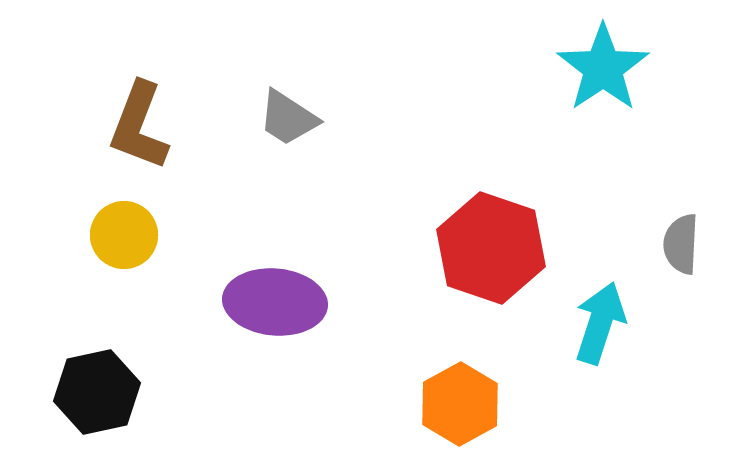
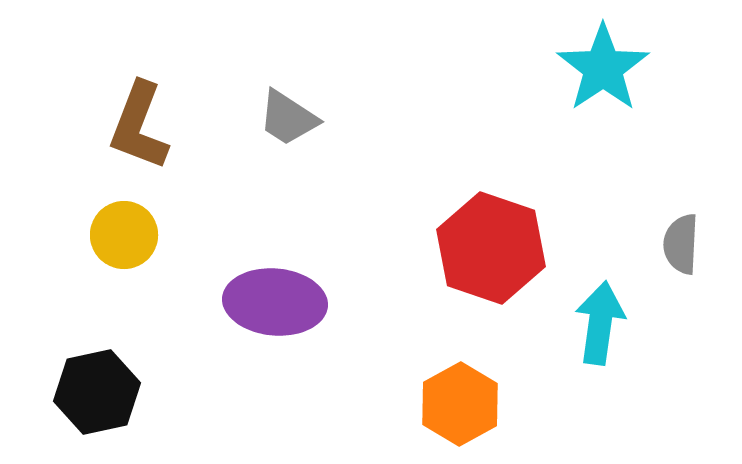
cyan arrow: rotated 10 degrees counterclockwise
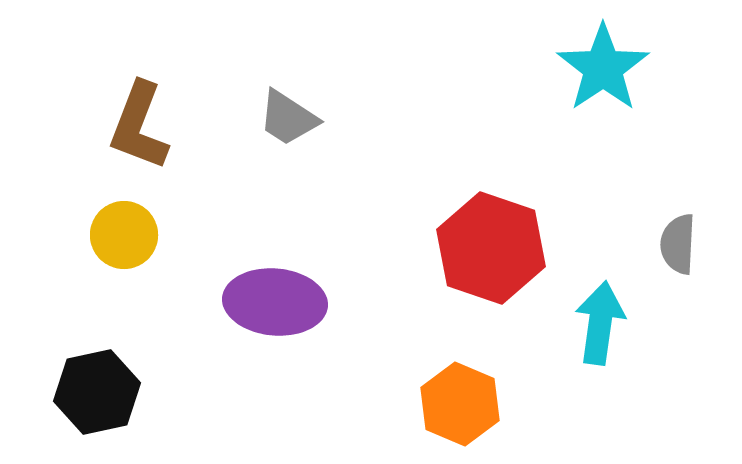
gray semicircle: moved 3 px left
orange hexagon: rotated 8 degrees counterclockwise
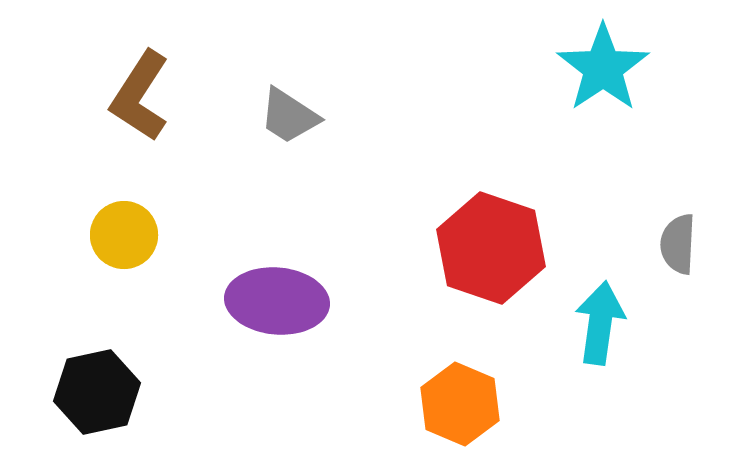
gray trapezoid: moved 1 px right, 2 px up
brown L-shape: moved 1 px right, 30 px up; rotated 12 degrees clockwise
purple ellipse: moved 2 px right, 1 px up
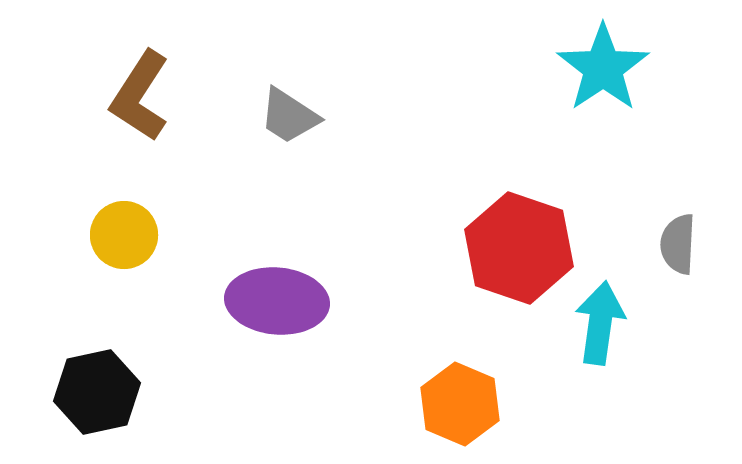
red hexagon: moved 28 px right
